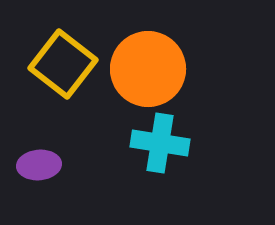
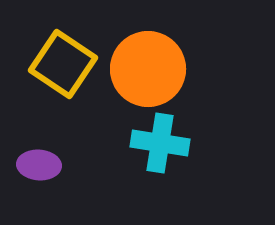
yellow square: rotated 4 degrees counterclockwise
purple ellipse: rotated 9 degrees clockwise
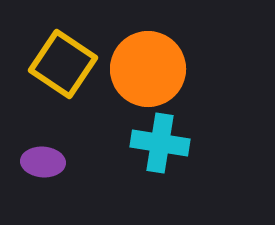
purple ellipse: moved 4 px right, 3 px up
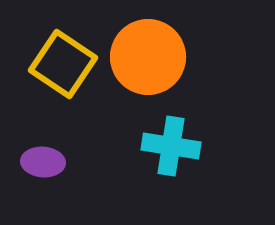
orange circle: moved 12 px up
cyan cross: moved 11 px right, 3 px down
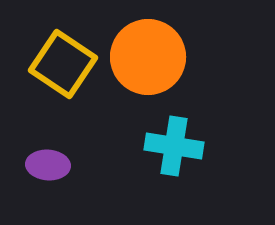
cyan cross: moved 3 px right
purple ellipse: moved 5 px right, 3 px down
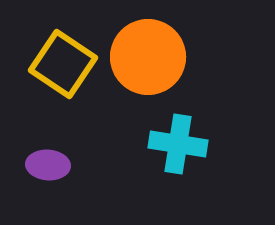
cyan cross: moved 4 px right, 2 px up
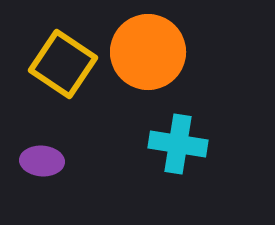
orange circle: moved 5 px up
purple ellipse: moved 6 px left, 4 px up
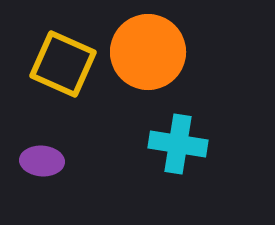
yellow square: rotated 10 degrees counterclockwise
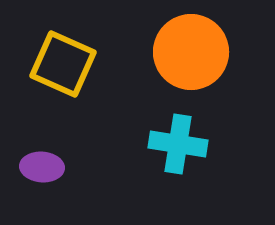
orange circle: moved 43 px right
purple ellipse: moved 6 px down
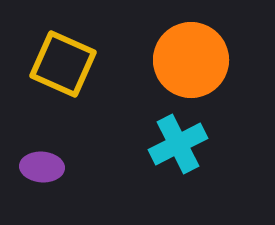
orange circle: moved 8 px down
cyan cross: rotated 36 degrees counterclockwise
